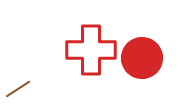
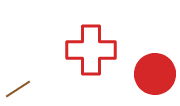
red circle: moved 13 px right, 16 px down
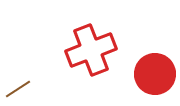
red cross: rotated 21 degrees counterclockwise
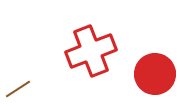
red cross: moved 1 px down
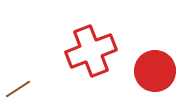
red circle: moved 3 px up
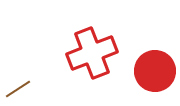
red cross: moved 1 px right, 2 px down
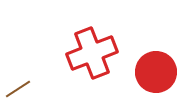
red circle: moved 1 px right, 1 px down
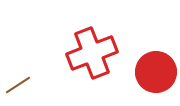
brown line: moved 4 px up
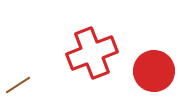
red circle: moved 2 px left, 1 px up
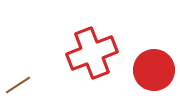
red circle: moved 1 px up
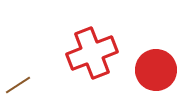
red circle: moved 2 px right
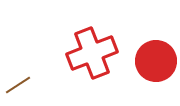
red circle: moved 9 px up
